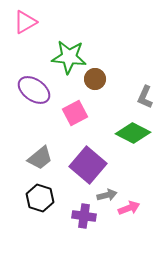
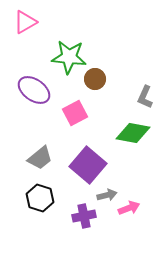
green diamond: rotated 16 degrees counterclockwise
purple cross: rotated 20 degrees counterclockwise
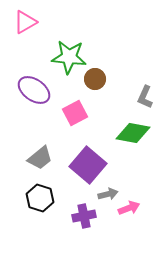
gray arrow: moved 1 px right, 1 px up
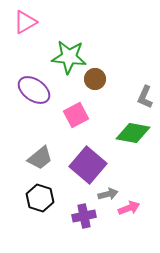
pink square: moved 1 px right, 2 px down
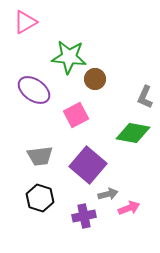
gray trapezoid: moved 2 px up; rotated 32 degrees clockwise
